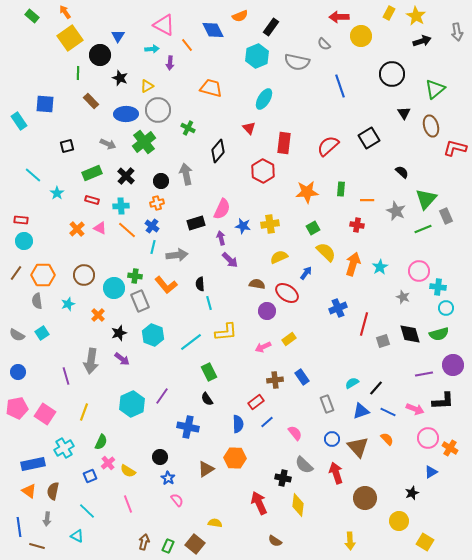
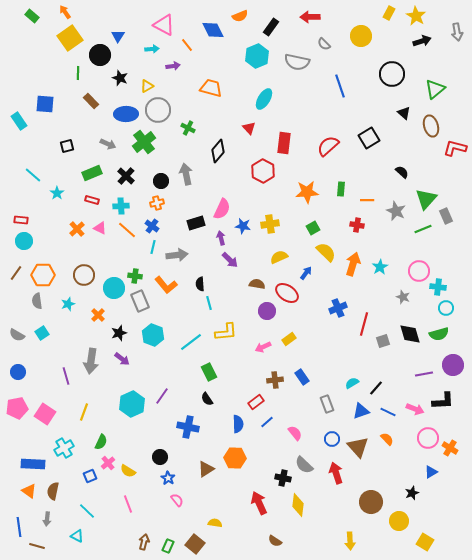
red arrow at (339, 17): moved 29 px left
purple arrow at (170, 63): moved 3 px right, 3 px down; rotated 104 degrees counterclockwise
black triangle at (404, 113): rotated 16 degrees counterclockwise
blue rectangle at (33, 464): rotated 15 degrees clockwise
brown circle at (365, 498): moved 6 px right, 4 px down
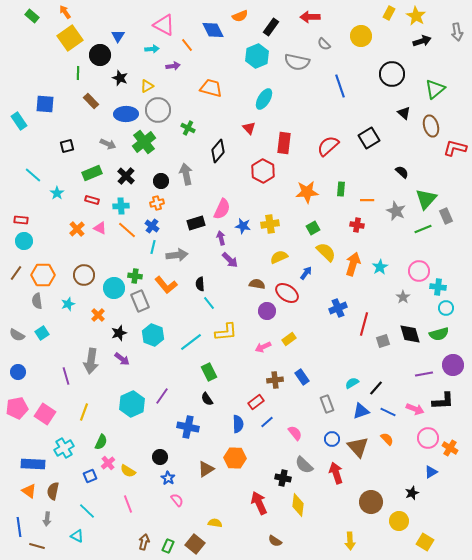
gray star at (403, 297): rotated 16 degrees clockwise
cyan line at (209, 303): rotated 24 degrees counterclockwise
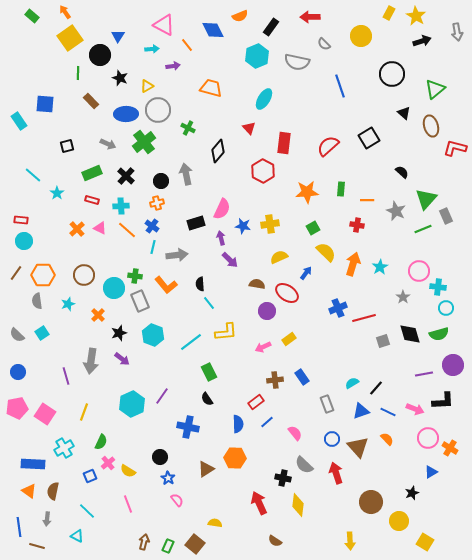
red line at (364, 324): moved 6 px up; rotated 60 degrees clockwise
gray semicircle at (17, 335): rotated 14 degrees clockwise
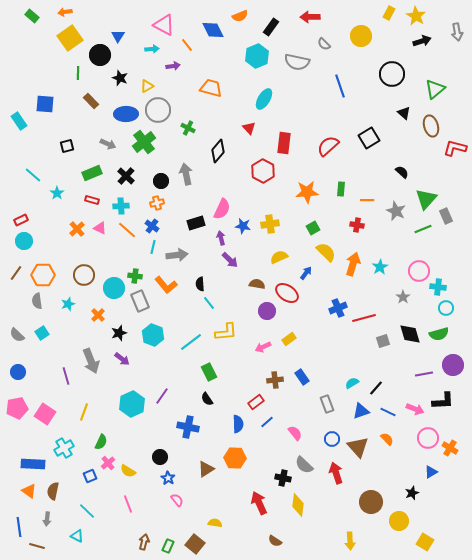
orange arrow at (65, 12): rotated 64 degrees counterclockwise
red rectangle at (21, 220): rotated 32 degrees counterclockwise
gray arrow at (91, 361): rotated 30 degrees counterclockwise
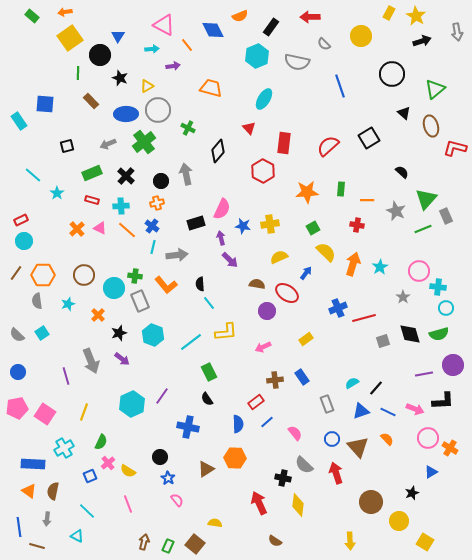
gray arrow at (108, 144): rotated 133 degrees clockwise
yellow rectangle at (289, 339): moved 17 px right
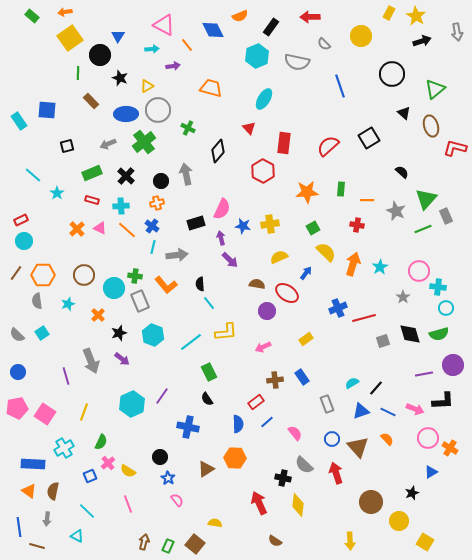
blue square at (45, 104): moved 2 px right, 6 px down
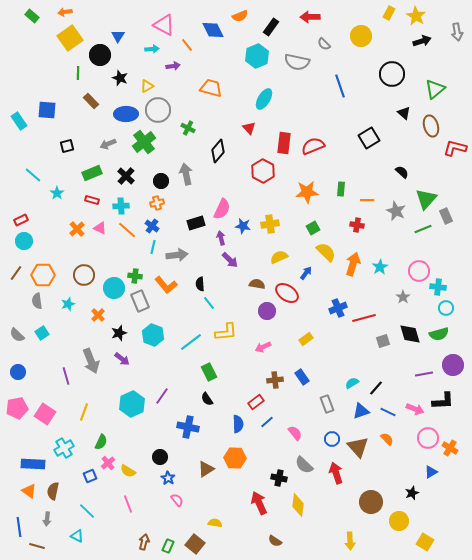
red semicircle at (328, 146): moved 15 px left; rotated 20 degrees clockwise
black cross at (283, 478): moved 4 px left
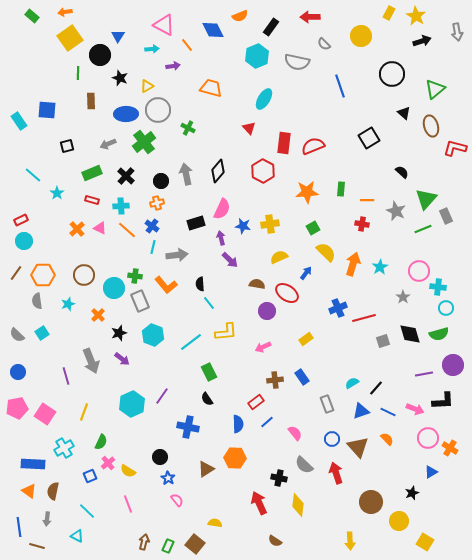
brown rectangle at (91, 101): rotated 42 degrees clockwise
black diamond at (218, 151): moved 20 px down
red cross at (357, 225): moved 5 px right, 1 px up
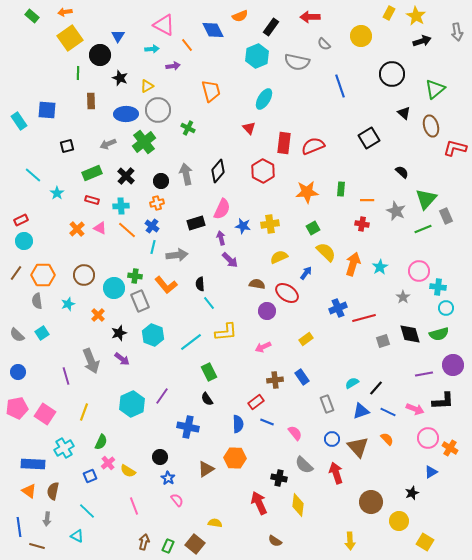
orange trapezoid at (211, 88): moved 3 px down; rotated 60 degrees clockwise
blue line at (267, 422): rotated 64 degrees clockwise
pink line at (128, 504): moved 6 px right, 2 px down
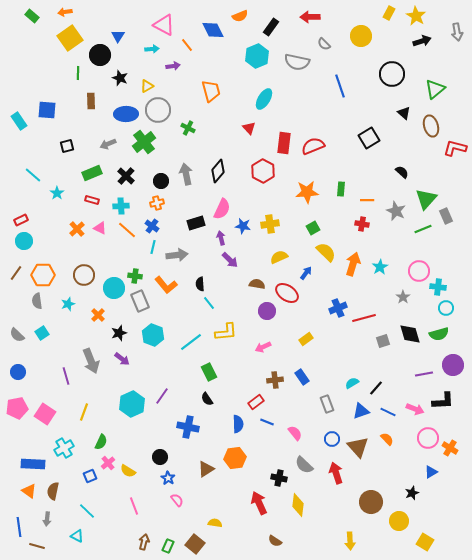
orange hexagon at (235, 458): rotated 10 degrees counterclockwise
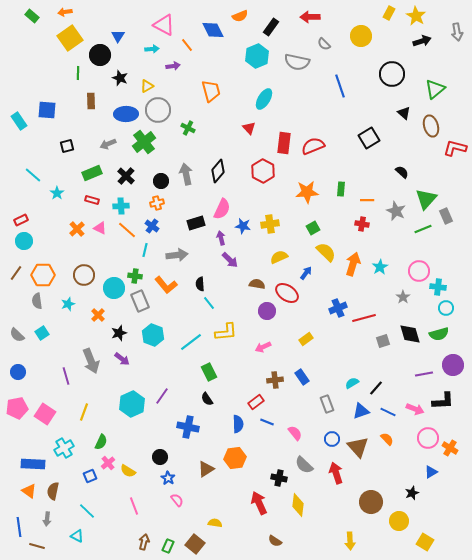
cyan line at (153, 247): moved 8 px left, 3 px down
